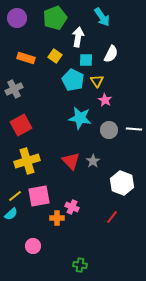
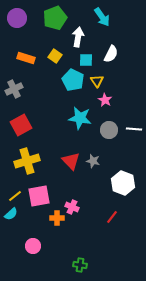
gray star: rotated 24 degrees counterclockwise
white hexagon: moved 1 px right
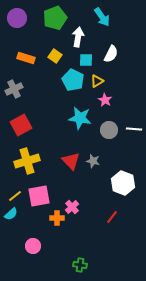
yellow triangle: rotated 32 degrees clockwise
pink cross: rotated 24 degrees clockwise
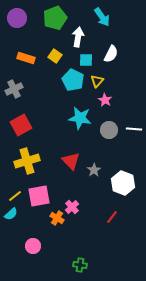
yellow triangle: rotated 16 degrees counterclockwise
gray star: moved 1 px right, 9 px down; rotated 24 degrees clockwise
orange cross: rotated 32 degrees clockwise
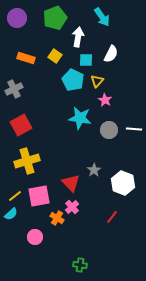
red triangle: moved 22 px down
pink circle: moved 2 px right, 9 px up
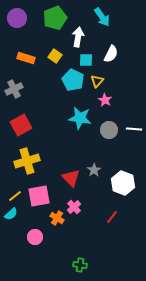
red triangle: moved 5 px up
pink cross: moved 2 px right
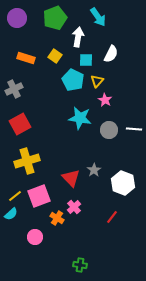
cyan arrow: moved 4 px left
red square: moved 1 px left, 1 px up
pink square: rotated 10 degrees counterclockwise
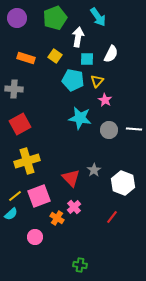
cyan square: moved 1 px right, 1 px up
cyan pentagon: rotated 15 degrees counterclockwise
gray cross: rotated 30 degrees clockwise
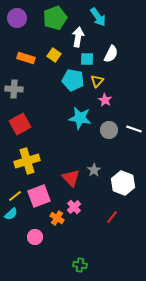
yellow square: moved 1 px left, 1 px up
white line: rotated 14 degrees clockwise
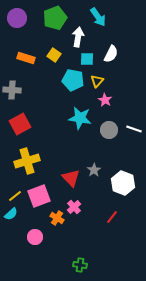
gray cross: moved 2 px left, 1 px down
